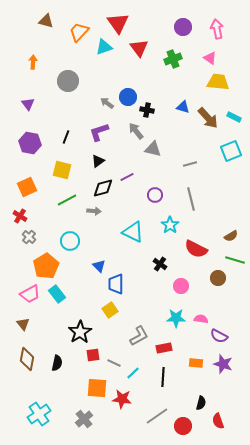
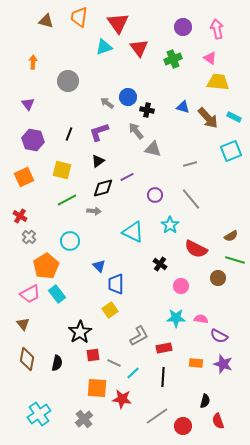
orange trapezoid at (79, 32): moved 15 px up; rotated 35 degrees counterclockwise
black line at (66, 137): moved 3 px right, 3 px up
purple hexagon at (30, 143): moved 3 px right, 3 px up
orange square at (27, 187): moved 3 px left, 10 px up
gray line at (191, 199): rotated 25 degrees counterclockwise
black semicircle at (201, 403): moved 4 px right, 2 px up
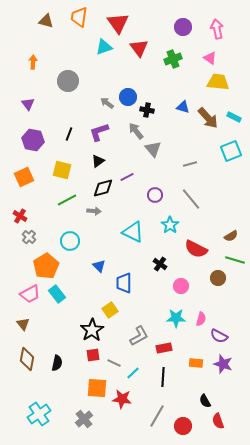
gray triangle at (153, 149): rotated 36 degrees clockwise
blue trapezoid at (116, 284): moved 8 px right, 1 px up
pink semicircle at (201, 319): rotated 96 degrees clockwise
black star at (80, 332): moved 12 px right, 2 px up
black semicircle at (205, 401): rotated 136 degrees clockwise
gray line at (157, 416): rotated 25 degrees counterclockwise
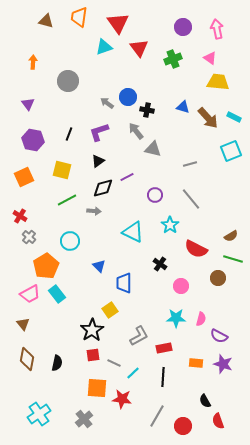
gray triangle at (153, 149): rotated 36 degrees counterclockwise
green line at (235, 260): moved 2 px left, 1 px up
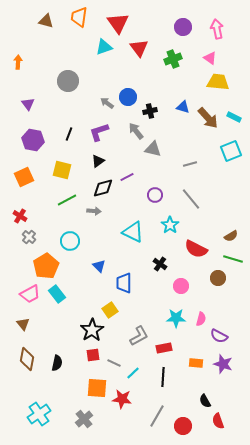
orange arrow at (33, 62): moved 15 px left
black cross at (147, 110): moved 3 px right, 1 px down; rotated 24 degrees counterclockwise
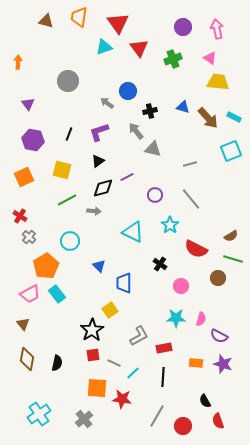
blue circle at (128, 97): moved 6 px up
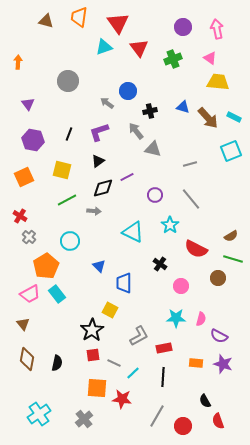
yellow square at (110, 310): rotated 28 degrees counterclockwise
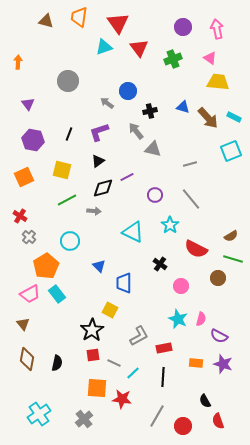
cyan star at (176, 318): moved 2 px right, 1 px down; rotated 24 degrees clockwise
